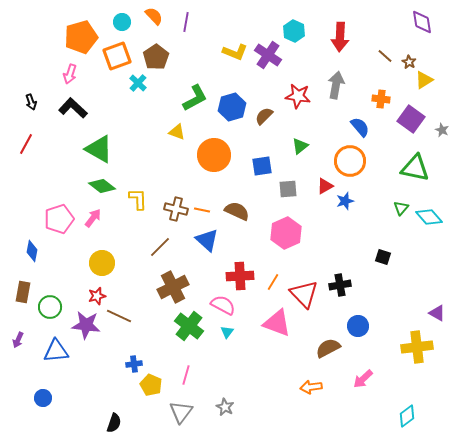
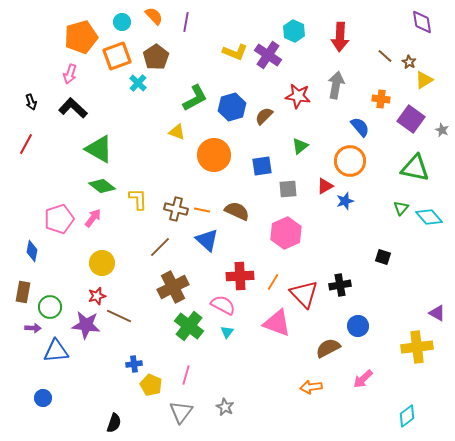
purple arrow at (18, 340): moved 15 px right, 12 px up; rotated 112 degrees counterclockwise
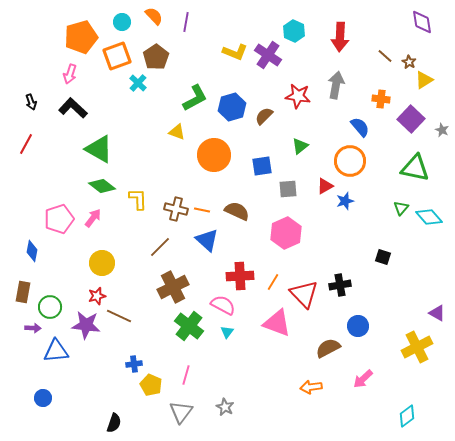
purple square at (411, 119): rotated 8 degrees clockwise
yellow cross at (417, 347): rotated 20 degrees counterclockwise
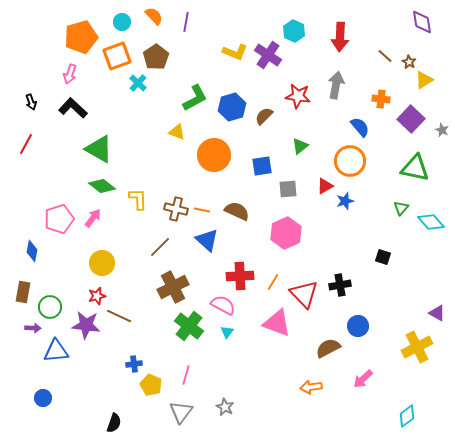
cyan diamond at (429, 217): moved 2 px right, 5 px down
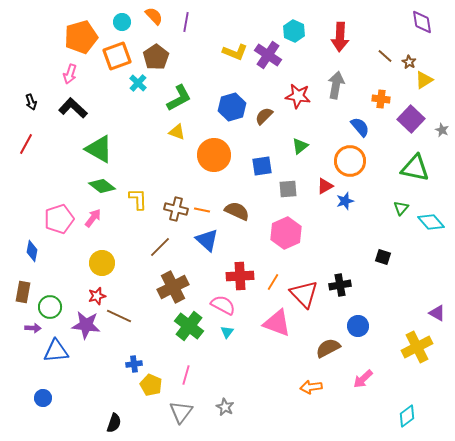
green L-shape at (195, 98): moved 16 px left
